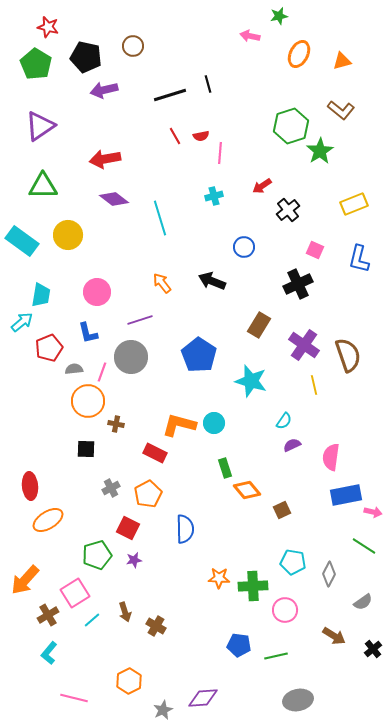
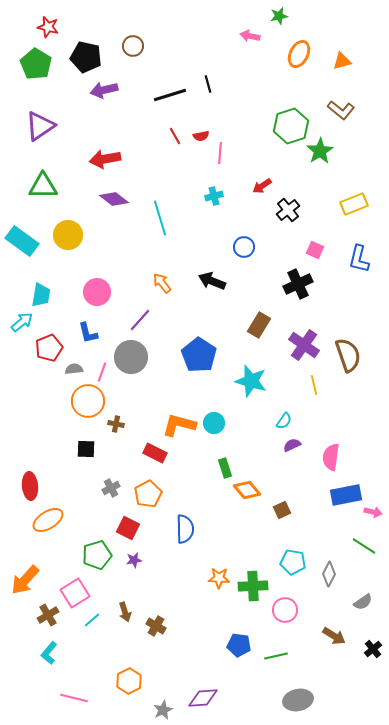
purple line at (140, 320): rotated 30 degrees counterclockwise
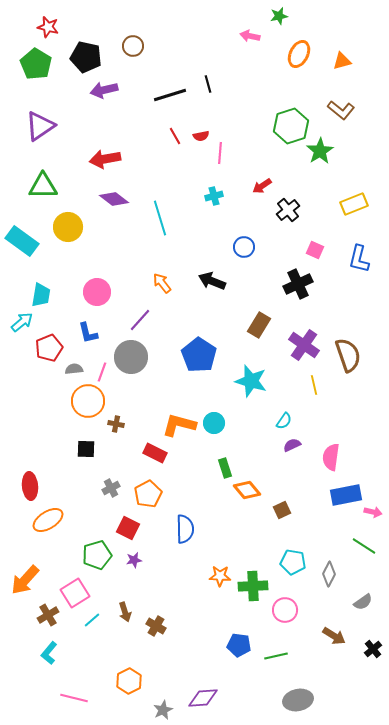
yellow circle at (68, 235): moved 8 px up
orange star at (219, 578): moved 1 px right, 2 px up
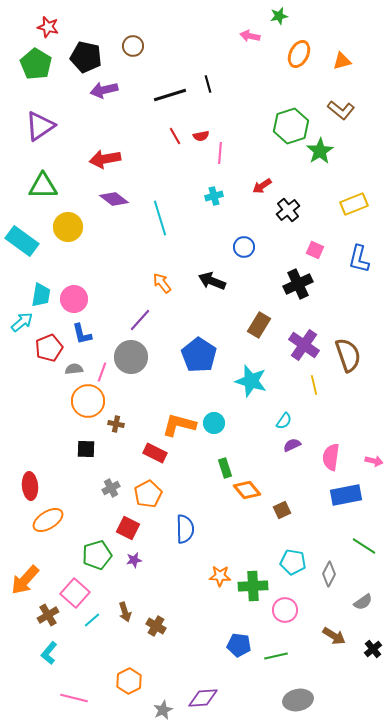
pink circle at (97, 292): moved 23 px left, 7 px down
blue L-shape at (88, 333): moved 6 px left, 1 px down
pink arrow at (373, 512): moved 1 px right, 51 px up
pink square at (75, 593): rotated 16 degrees counterclockwise
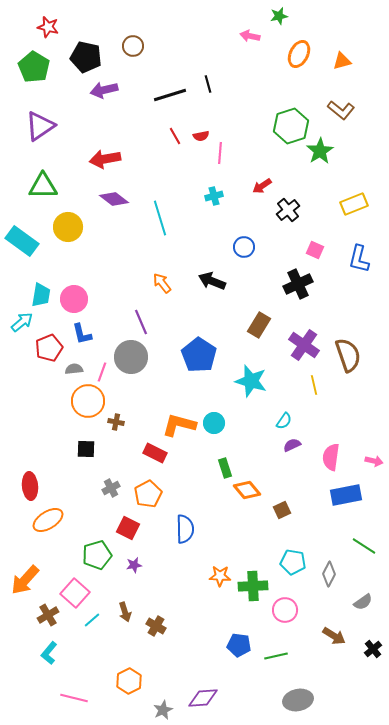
green pentagon at (36, 64): moved 2 px left, 3 px down
purple line at (140, 320): moved 1 px right, 2 px down; rotated 65 degrees counterclockwise
brown cross at (116, 424): moved 2 px up
purple star at (134, 560): moved 5 px down
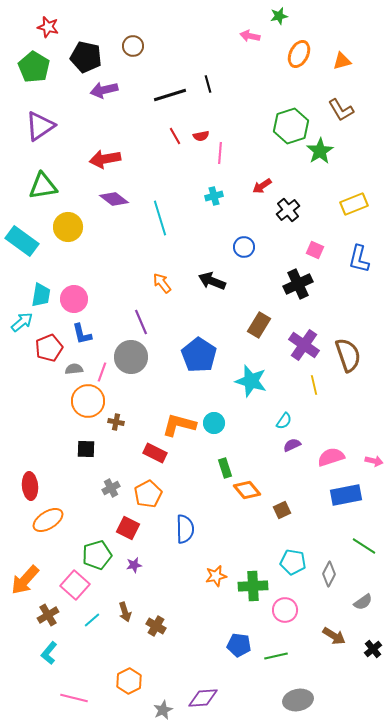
brown L-shape at (341, 110): rotated 20 degrees clockwise
green triangle at (43, 186): rotated 8 degrees counterclockwise
pink semicircle at (331, 457): rotated 64 degrees clockwise
orange star at (220, 576): moved 4 px left; rotated 15 degrees counterclockwise
pink square at (75, 593): moved 8 px up
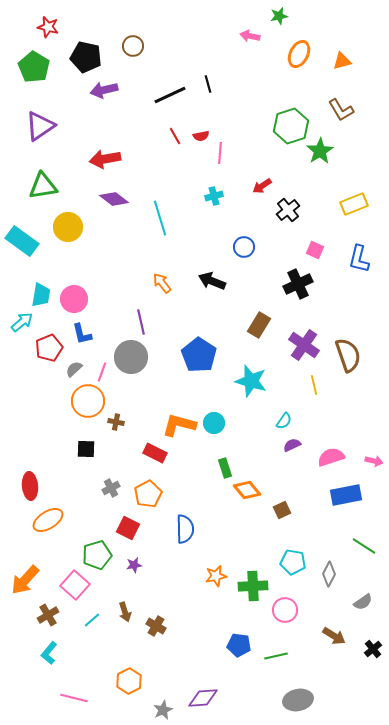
black line at (170, 95): rotated 8 degrees counterclockwise
purple line at (141, 322): rotated 10 degrees clockwise
gray semicircle at (74, 369): rotated 36 degrees counterclockwise
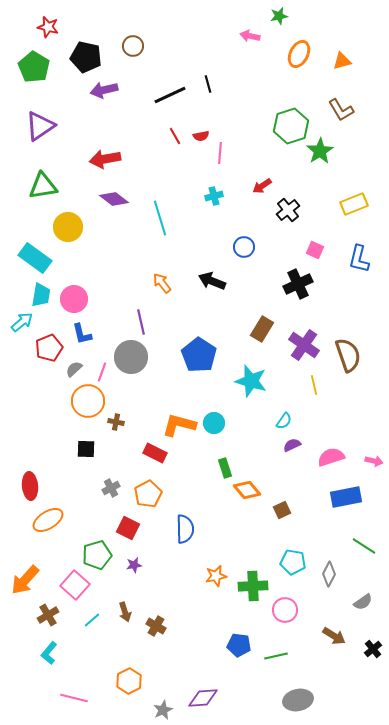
cyan rectangle at (22, 241): moved 13 px right, 17 px down
brown rectangle at (259, 325): moved 3 px right, 4 px down
blue rectangle at (346, 495): moved 2 px down
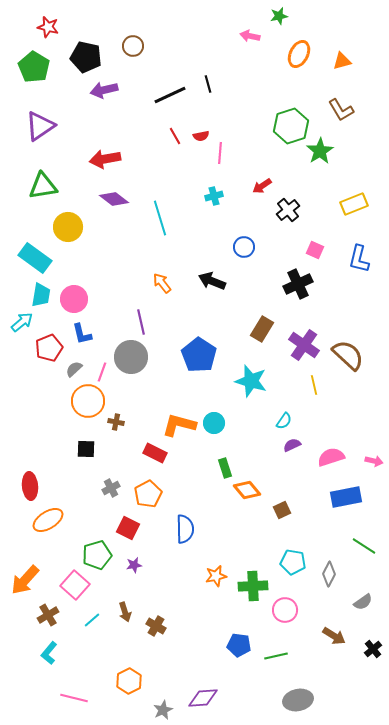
brown semicircle at (348, 355): rotated 28 degrees counterclockwise
